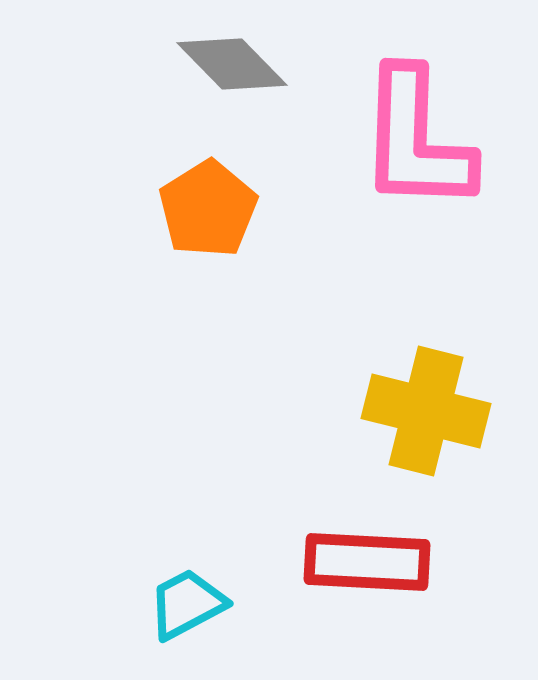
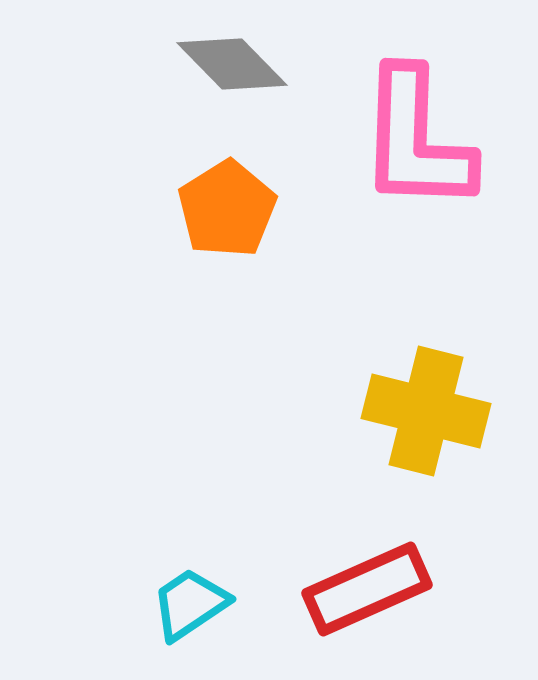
orange pentagon: moved 19 px right
red rectangle: moved 27 px down; rotated 27 degrees counterclockwise
cyan trapezoid: moved 3 px right; rotated 6 degrees counterclockwise
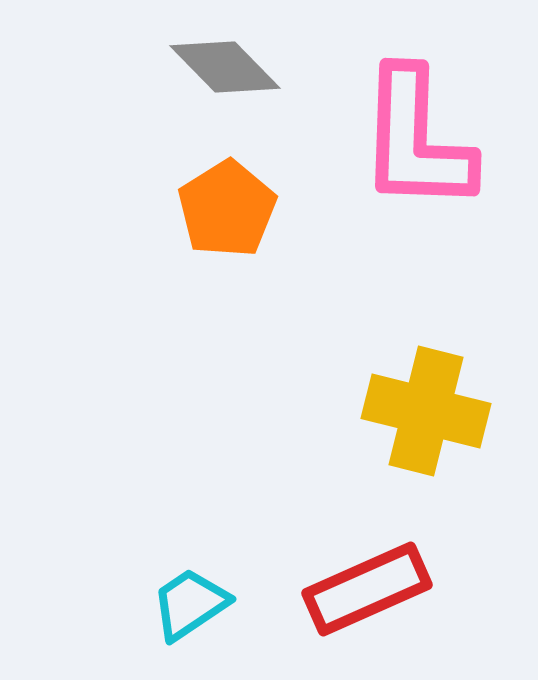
gray diamond: moved 7 px left, 3 px down
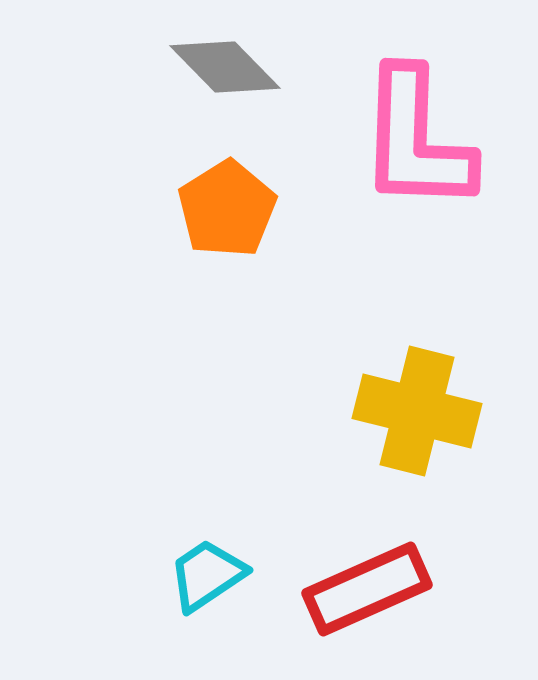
yellow cross: moved 9 px left
cyan trapezoid: moved 17 px right, 29 px up
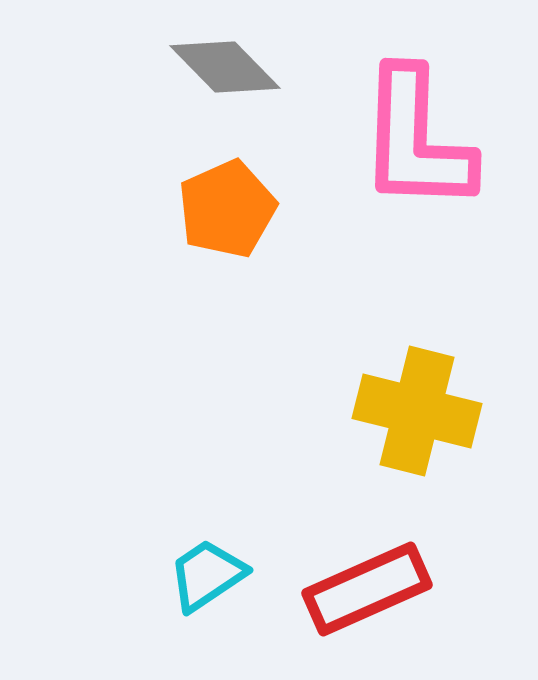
orange pentagon: rotated 8 degrees clockwise
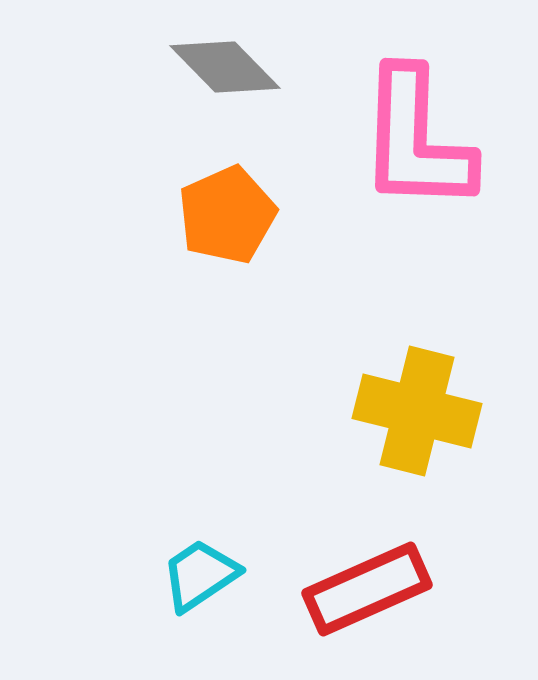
orange pentagon: moved 6 px down
cyan trapezoid: moved 7 px left
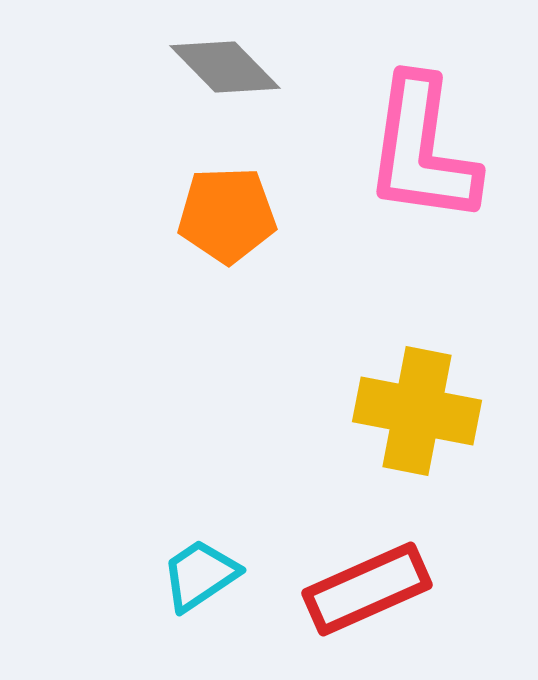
pink L-shape: moved 6 px right, 10 px down; rotated 6 degrees clockwise
orange pentagon: rotated 22 degrees clockwise
yellow cross: rotated 3 degrees counterclockwise
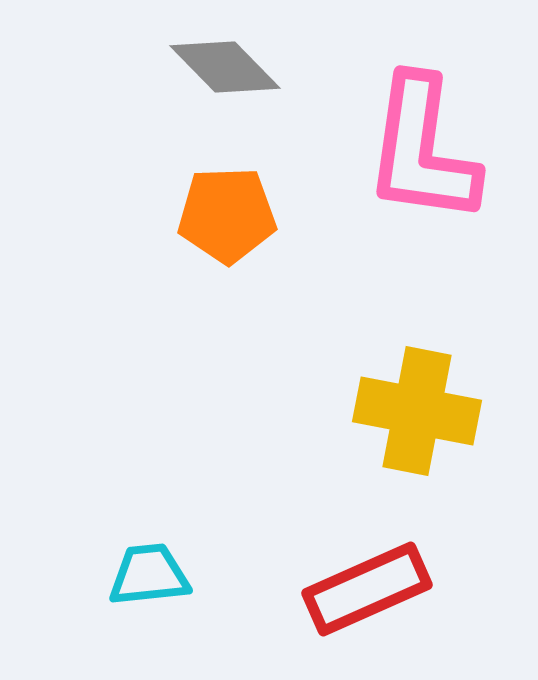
cyan trapezoid: moved 51 px left; rotated 28 degrees clockwise
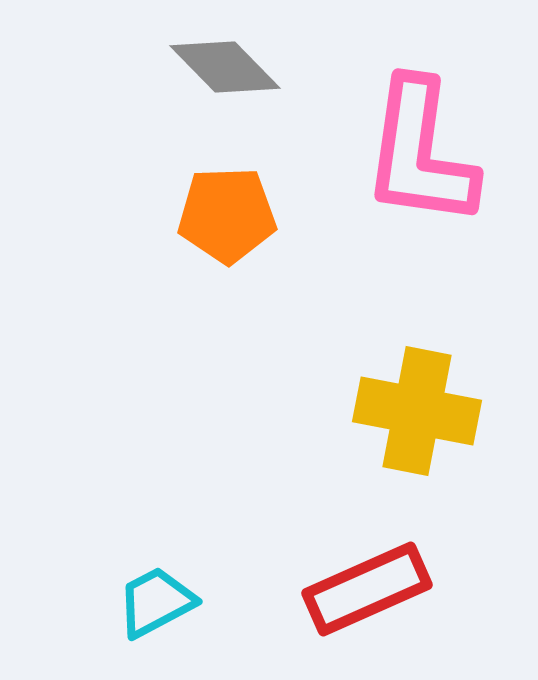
pink L-shape: moved 2 px left, 3 px down
cyan trapezoid: moved 7 px right, 27 px down; rotated 22 degrees counterclockwise
